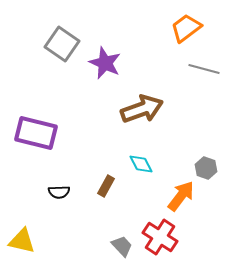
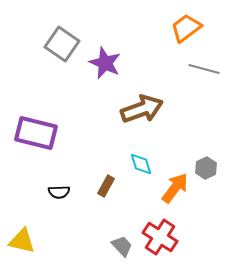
cyan diamond: rotated 10 degrees clockwise
gray hexagon: rotated 15 degrees clockwise
orange arrow: moved 6 px left, 8 px up
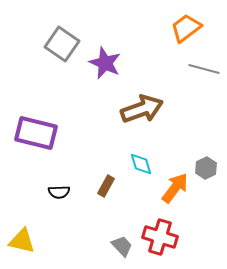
red cross: rotated 16 degrees counterclockwise
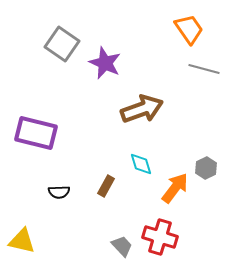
orange trapezoid: moved 3 px right, 1 px down; rotated 92 degrees clockwise
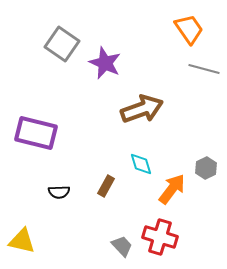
orange arrow: moved 3 px left, 1 px down
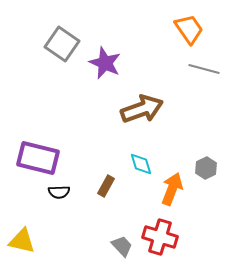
purple rectangle: moved 2 px right, 25 px down
orange arrow: rotated 16 degrees counterclockwise
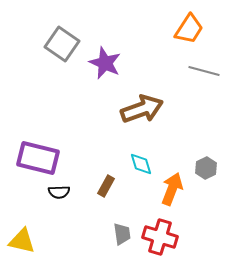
orange trapezoid: rotated 68 degrees clockwise
gray line: moved 2 px down
gray trapezoid: moved 12 px up; rotated 35 degrees clockwise
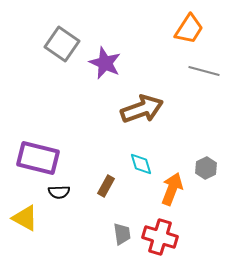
yellow triangle: moved 3 px right, 23 px up; rotated 16 degrees clockwise
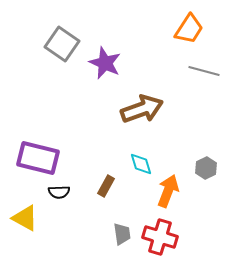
orange arrow: moved 4 px left, 2 px down
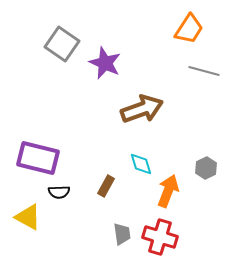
yellow triangle: moved 3 px right, 1 px up
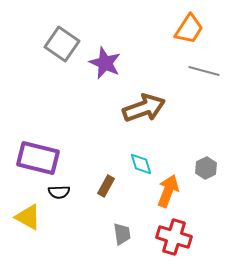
brown arrow: moved 2 px right, 1 px up
red cross: moved 14 px right
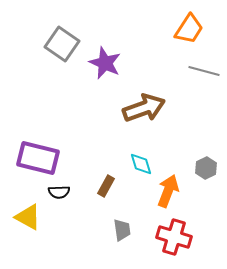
gray trapezoid: moved 4 px up
